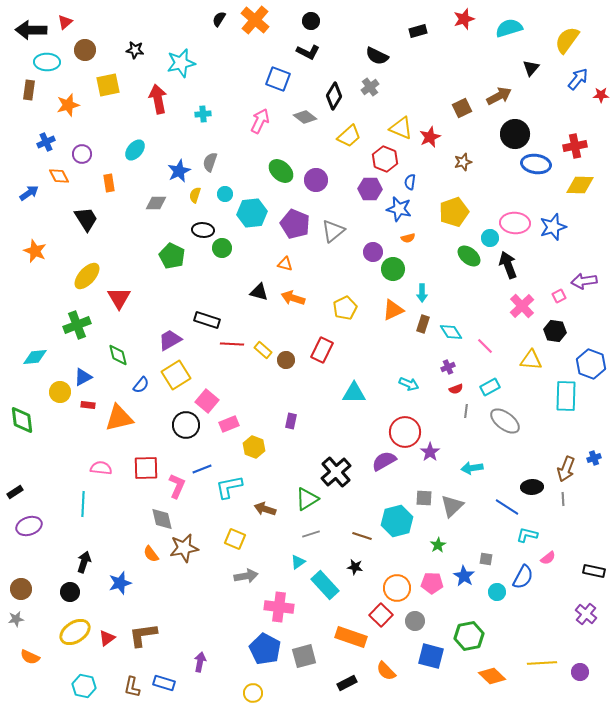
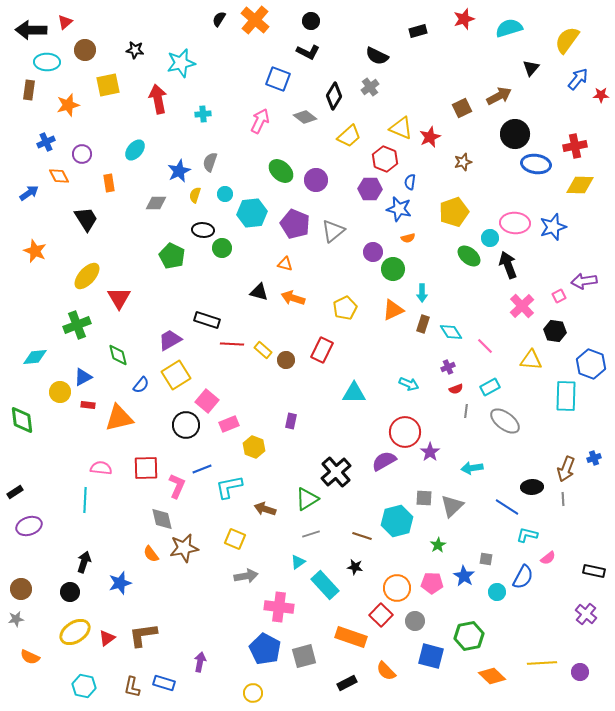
cyan line at (83, 504): moved 2 px right, 4 px up
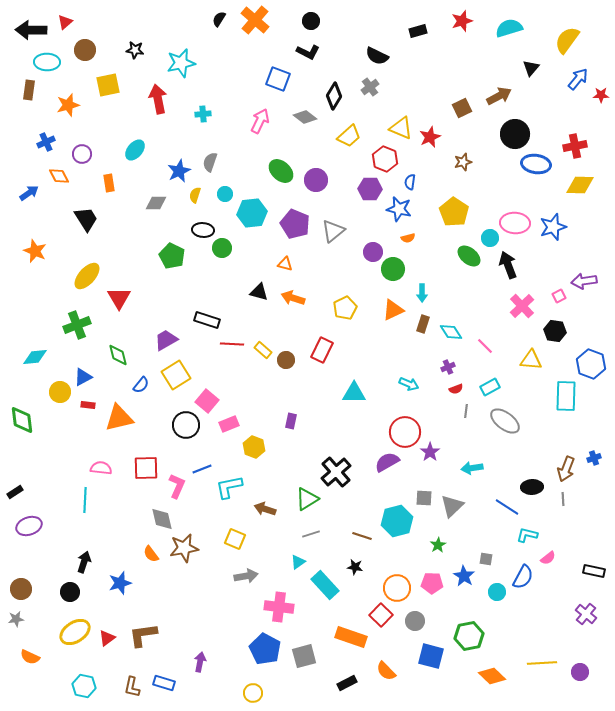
red star at (464, 19): moved 2 px left, 2 px down
yellow pentagon at (454, 212): rotated 20 degrees counterclockwise
purple trapezoid at (170, 340): moved 4 px left
purple semicircle at (384, 461): moved 3 px right, 1 px down
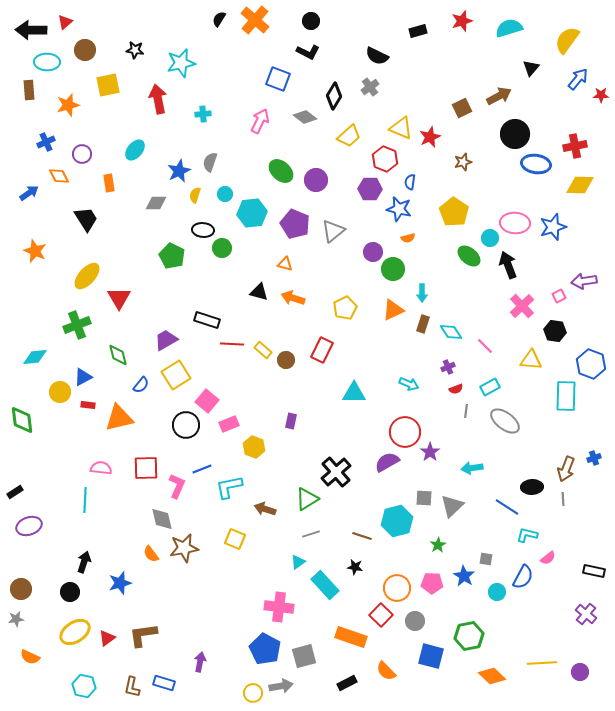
brown rectangle at (29, 90): rotated 12 degrees counterclockwise
gray arrow at (246, 576): moved 35 px right, 110 px down
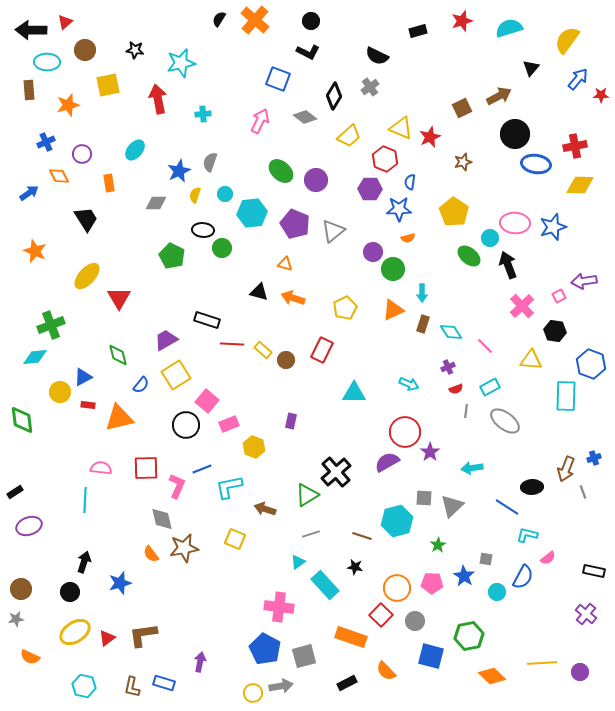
blue star at (399, 209): rotated 15 degrees counterclockwise
green cross at (77, 325): moved 26 px left
green triangle at (307, 499): moved 4 px up
gray line at (563, 499): moved 20 px right, 7 px up; rotated 16 degrees counterclockwise
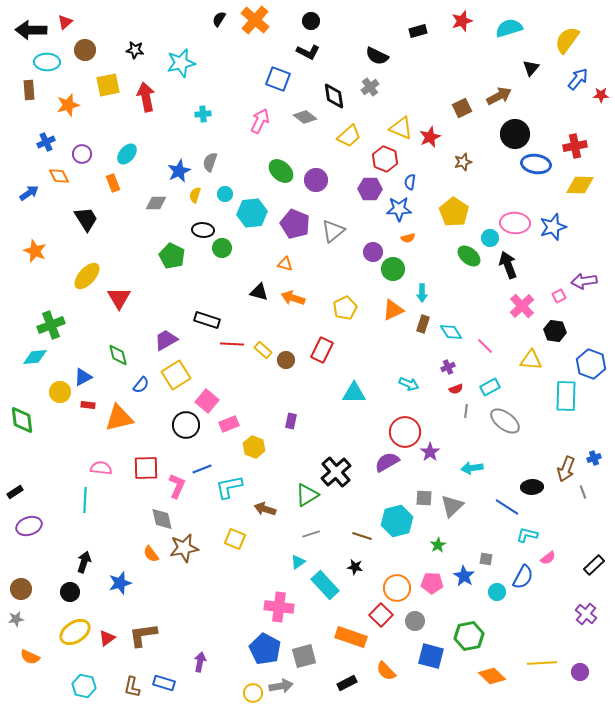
black diamond at (334, 96): rotated 40 degrees counterclockwise
red arrow at (158, 99): moved 12 px left, 2 px up
cyan ellipse at (135, 150): moved 8 px left, 4 px down
orange rectangle at (109, 183): moved 4 px right; rotated 12 degrees counterclockwise
black rectangle at (594, 571): moved 6 px up; rotated 55 degrees counterclockwise
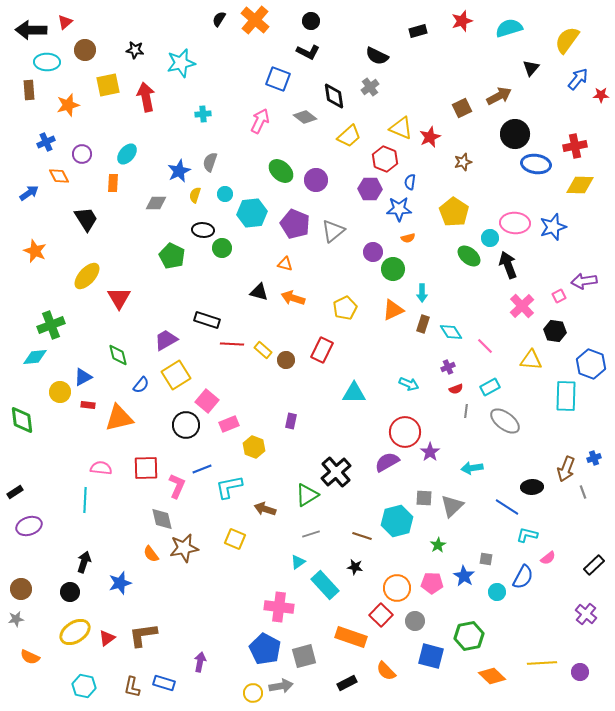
orange rectangle at (113, 183): rotated 24 degrees clockwise
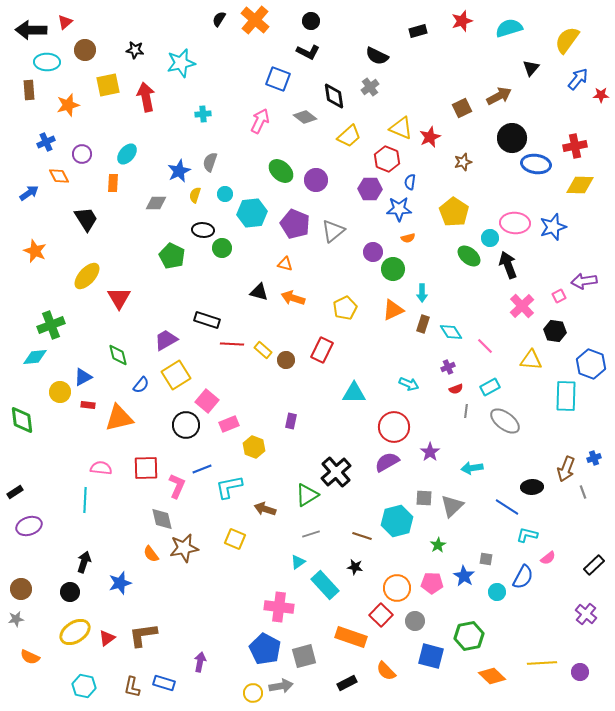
black circle at (515, 134): moved 3 px left, 4 px down
red hexagon at (385, 159): moved 2 px right
red circle at (405, 432): moved 11 px left, 5 px up
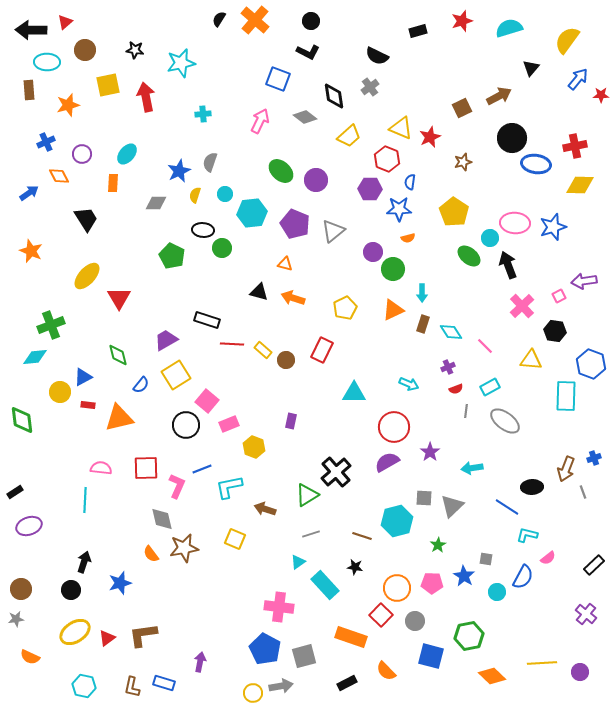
orange star at (35, 251): moved 4 px left
black circle at (70, 592): moved 1 px right, 2 px up
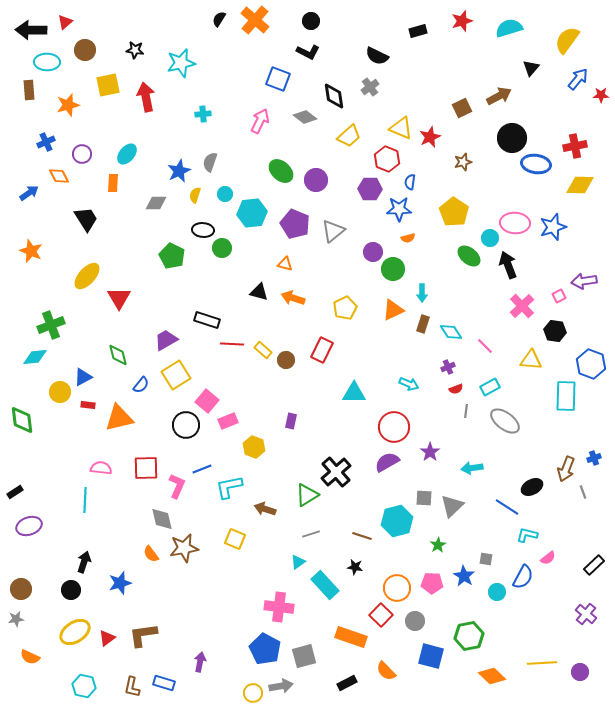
pink rectangle at (229, 424): moved 1 px left, 3 px up
black ellipse at (532, 487): rotated 25 degrees counterclockwise
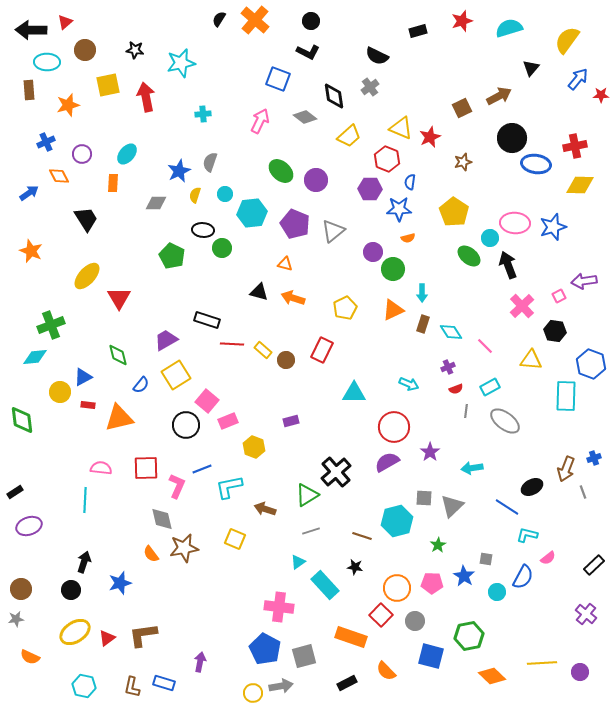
purple rectangle at (291, 421): rotated 63 degrees clockwise
gray line at (311, 534): moved 3 px up
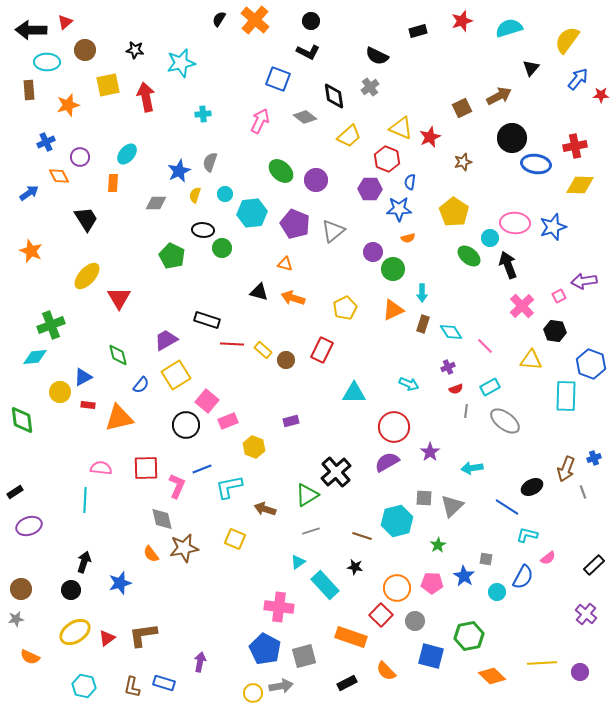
purple circle at (82, 154): moved 2 px left, 3 px down
